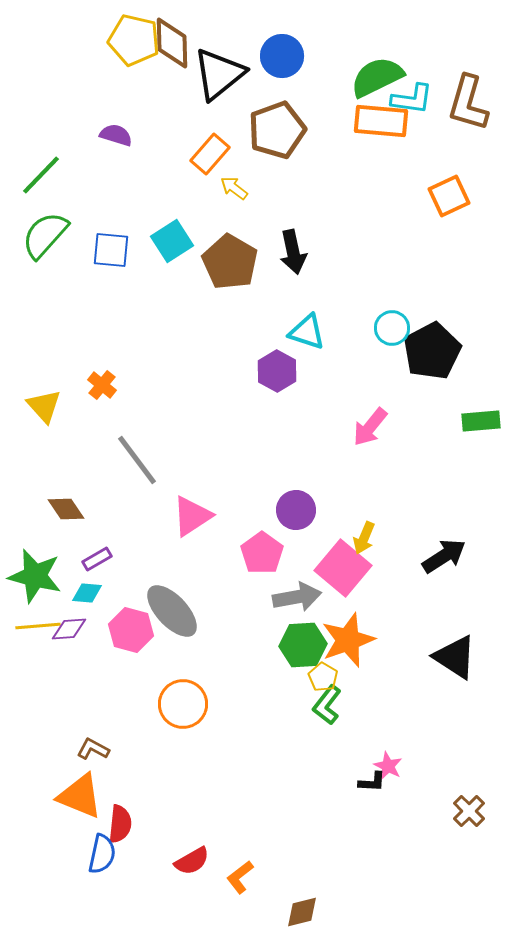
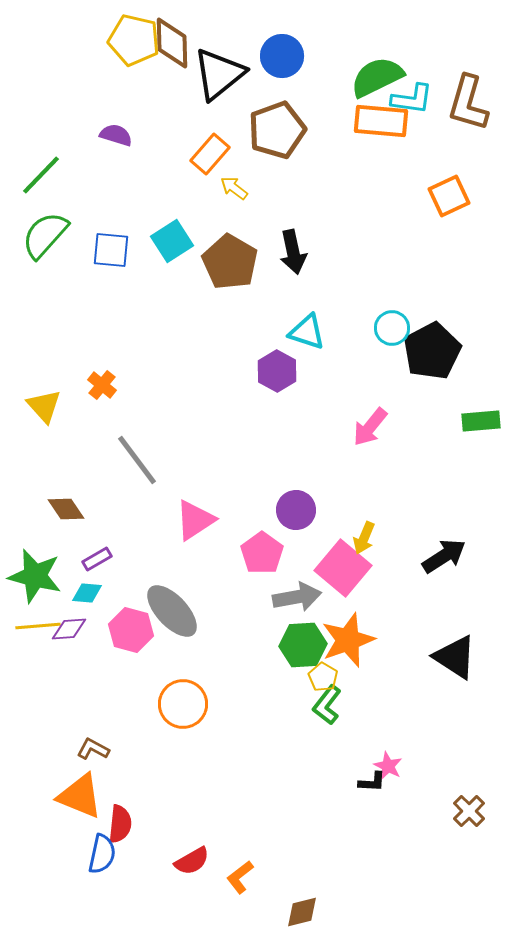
pink triangle at (192, 516): moved 3 px right, 4 px down
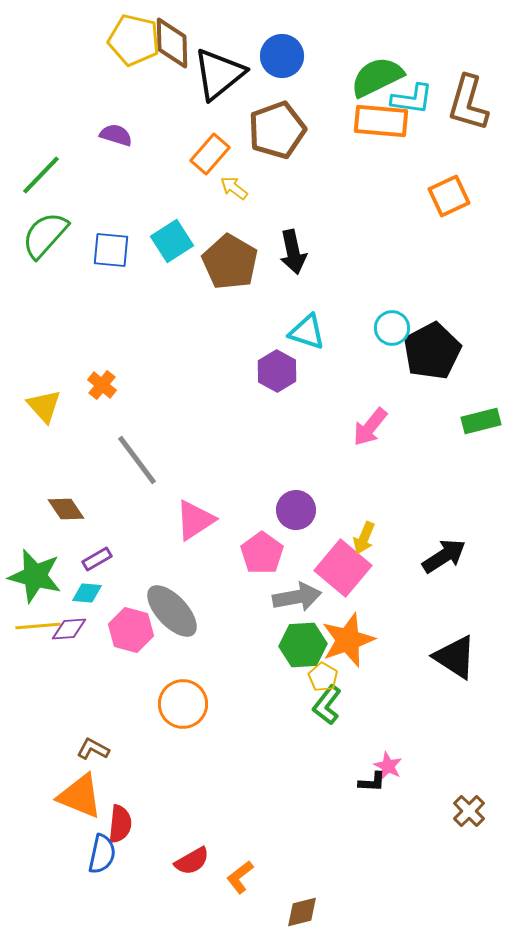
green rectangle at (481, 421): rotated 9 degrees counterclockwise
